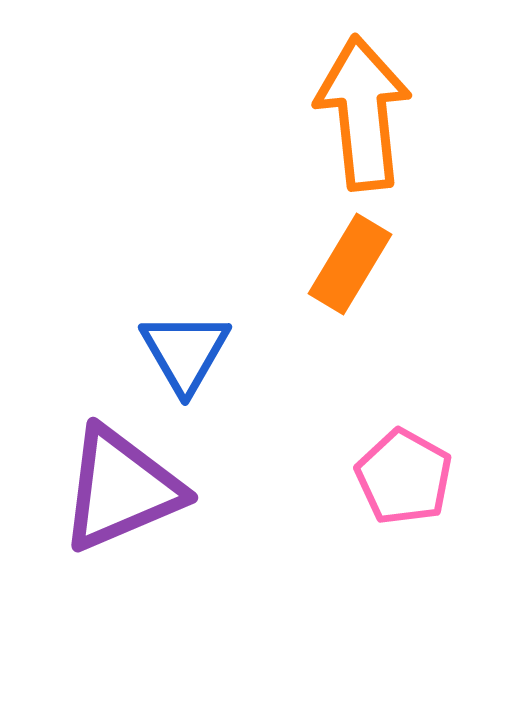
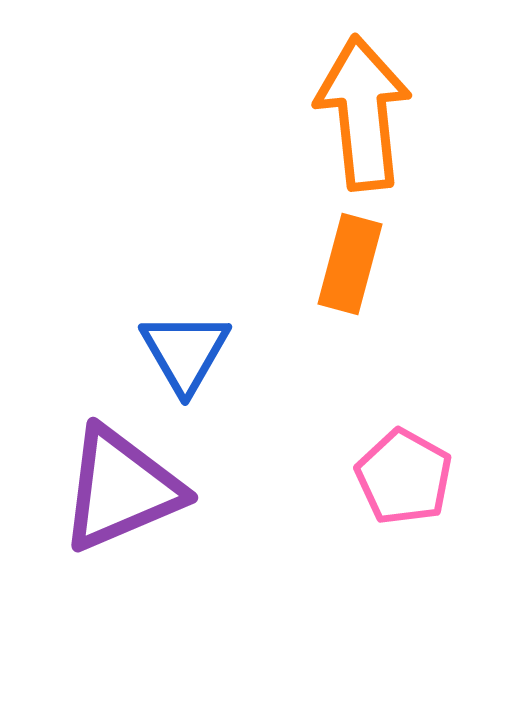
orange rectangle: rotated 16 degrees counterclockwise
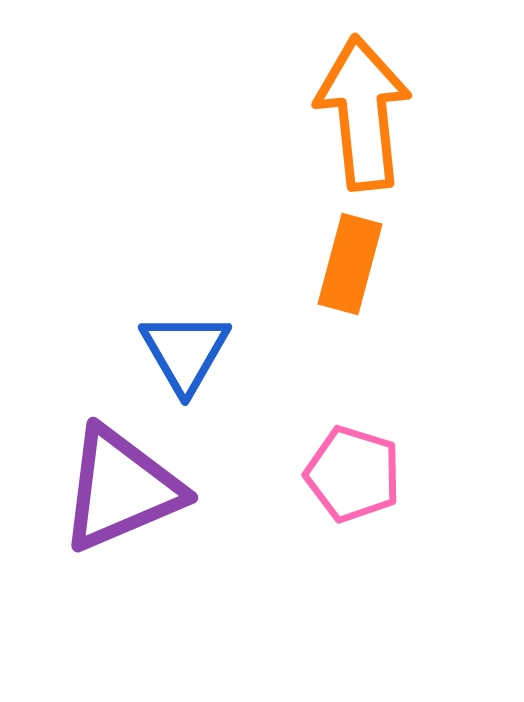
pink pentagon: moved 51 px left, 3 px up; rotated 12 degrees counterclockwise
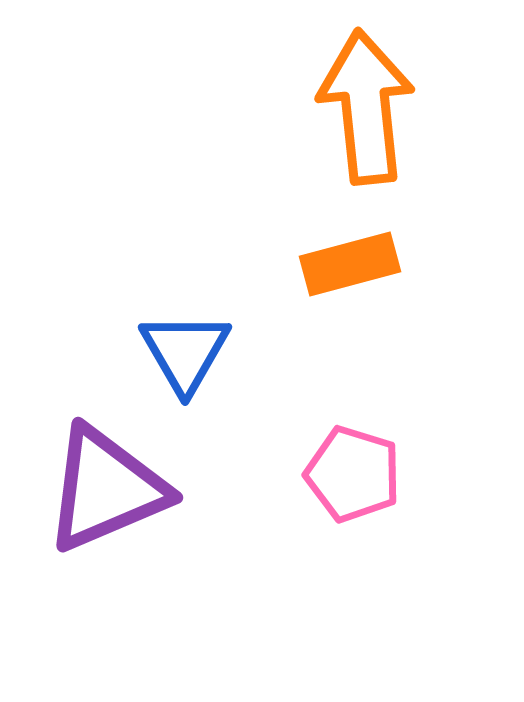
orange arrow: moved 3 px right, 6 px up
orange rectangle: rotated 60 degrees clockwise
purple triangle: moved 15 px left
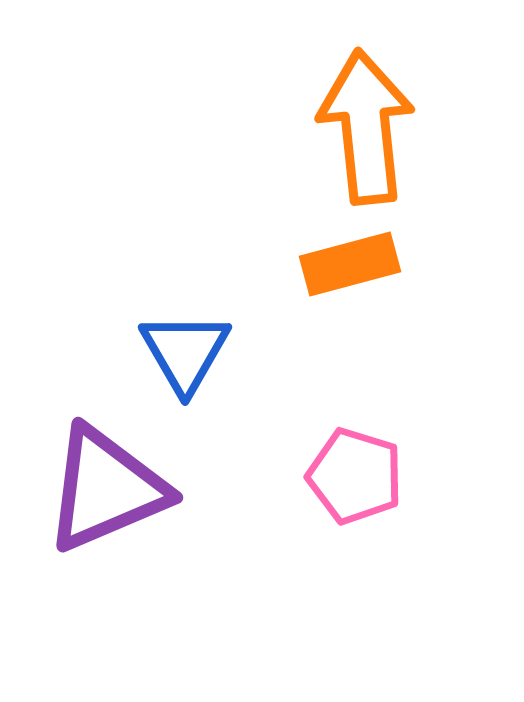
orange arrow: moved 20 px down
pink pentagon: moved 2 px right, 2 px down
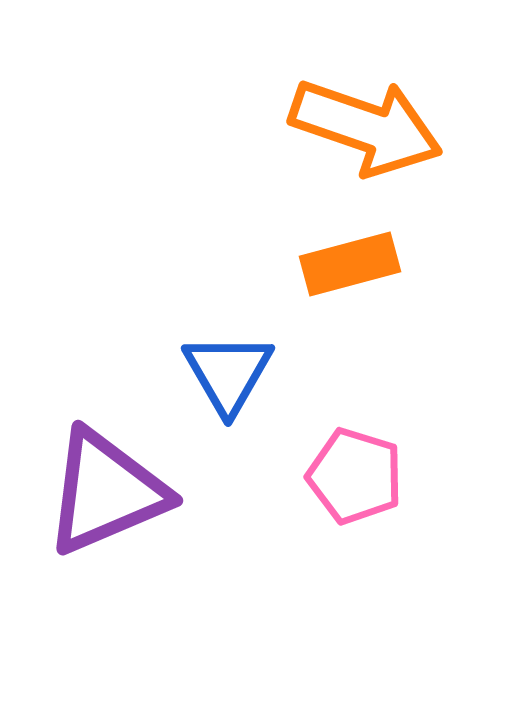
orange arrow: rotated 115 degrees clockwise
blue triangle: moved 43 px right, 21 px down
purple triangle: moved 3 px down
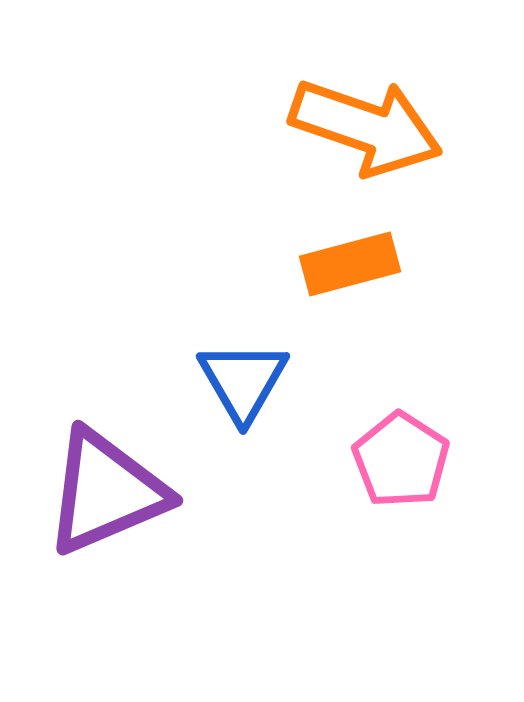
blue triangle: moved 15 px right, 8 px down
pink pentagon: moved 46 px right, 16 px up; rotated 16 degrees clockwise
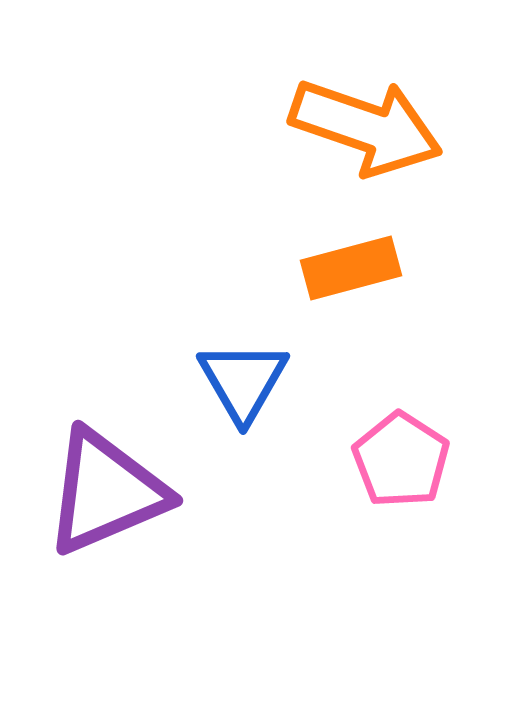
orange rectangle: moved 1 px right, 4 px down
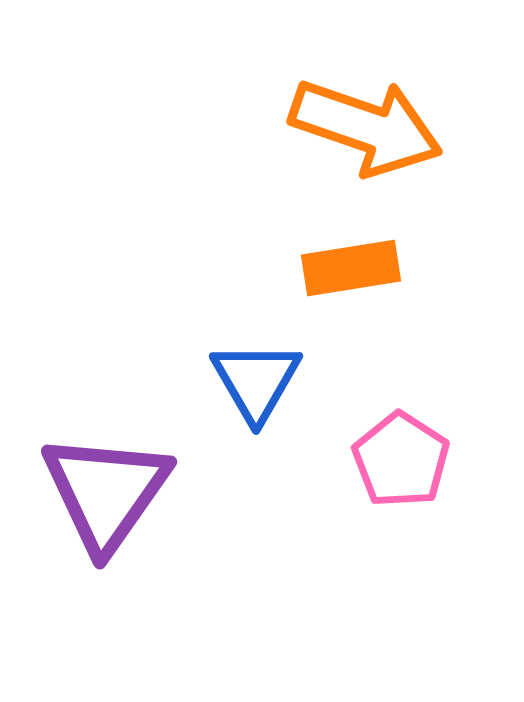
orange rectangle: rotated 6 degrees clockwise
blue triangle: moved 13 px right
purple triangle: rotated 32 degrees counterclockwise
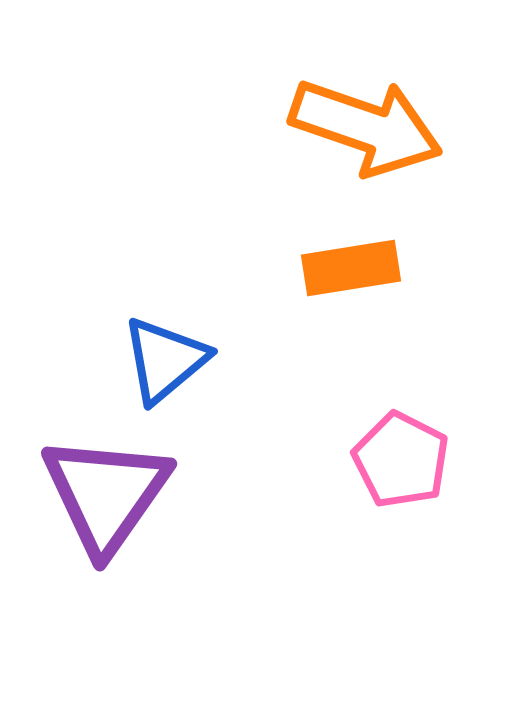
blue triangle: moved 91 px left, 21 px up; rotated 20 degrees clockwise
pink pentagon: rotated 6 degrees counterclockwise
purple triangle: moved 2 px down
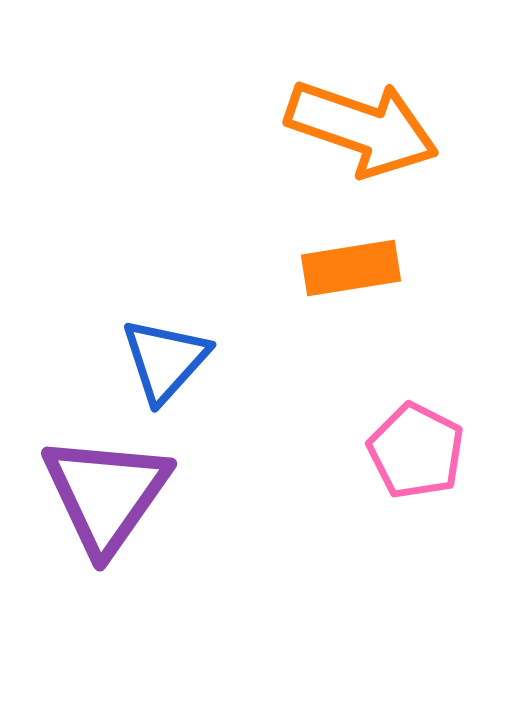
orange arrow: moved 4 px left, 1 px down
blue triangle: rotated 8 degrees counterclockwise
pink pentagon: moved 15 px right, 9 px up
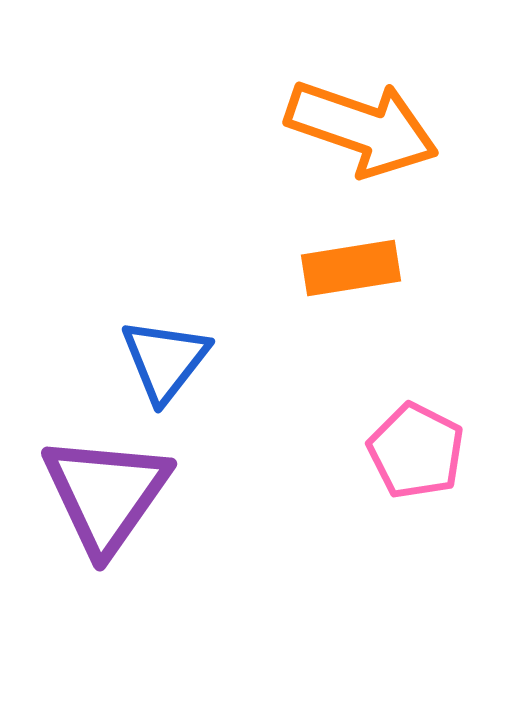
blue triangle: rotated 4 degrees counterclockwise
